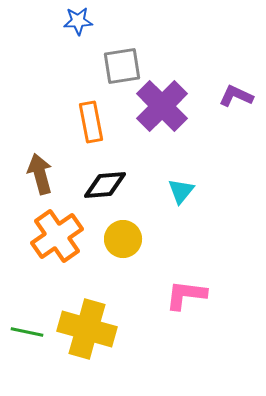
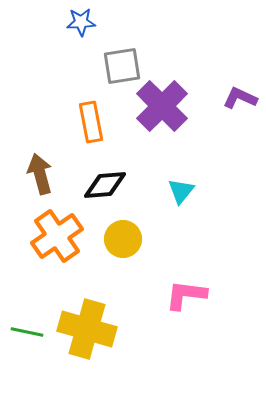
blue star: moved 3 px right, 1 px down
purple L-shape: moved 4 px right, 2 px down
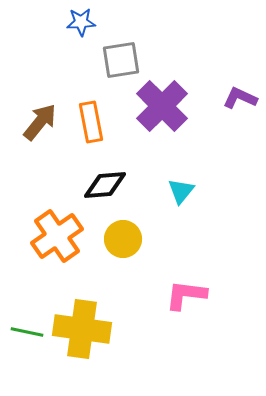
gray square: moved 1 px left, 6 px up
brown arrow: moved 52 px up; rotated 54 degrees clockwise
yellow cross: moved 5 px left; rotated 8 degrees counterclockwise
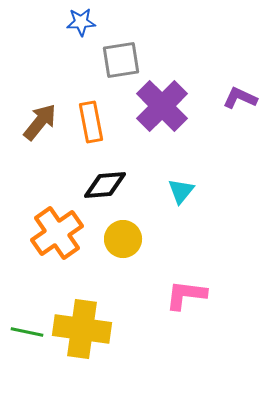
orange cross: moved 3 px up
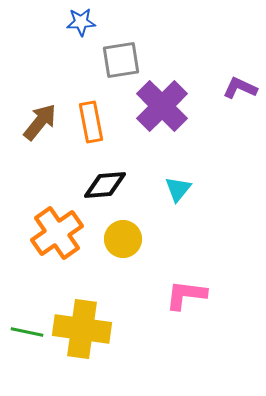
purple L-shape: moved 10 px up
cyan triangle: moved 3 px left, 2 px up
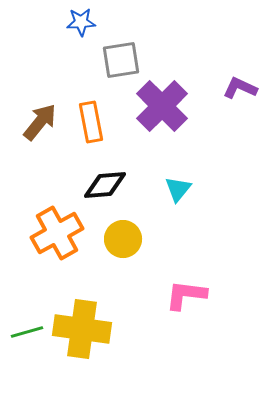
orange cross: rotated 6 degrees clockwise
green line: rotated 28 degrees counterclockwise
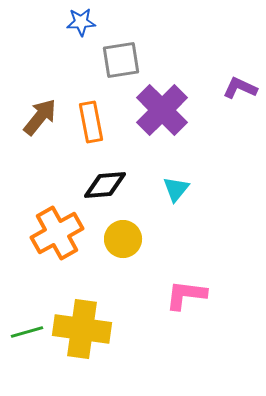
purple cross: moved 4 px down
brown arrow: moved 5 px up
cyan triangle: moved 2 px left
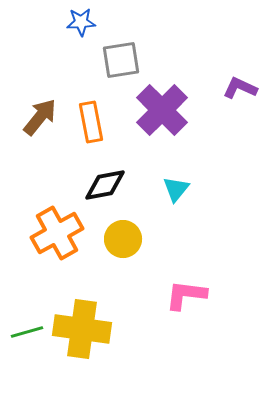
black diamond: rotated 6 degrees counterclockwise
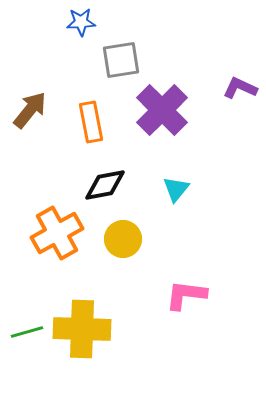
brown arrow: moved 10 px left, 7 px up
yellow cross: rotated 6 degrees counterclockwise
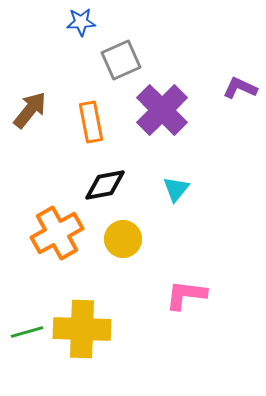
gray square: rotated 15 degrees counterclockwise
